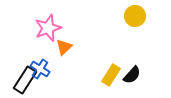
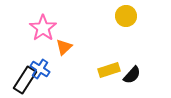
yellow circle: moved 9 px left
pink star: moved 5 px left; rotated 16 degrees counterclockwise
yellow rectangle: moved 2 px left, 5 px up; rotated 40 degrees clockwise
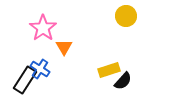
orange triangle: rotated 18 degrees counterclockwise
black semicircle: moved 9 px left, 6 px down
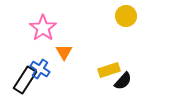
orange triangle: moved 5 px down
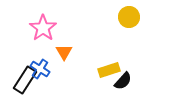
yellow circle: moved 3 px right, 1 px down
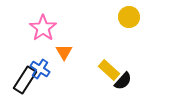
yellow rectangle: rotated 60 degrees clockwise
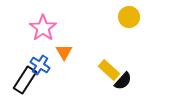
blue cross: moved 4 px up
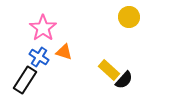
orange triangle: rotated 42 degrees counterclockwise
blue cross: moved 1 px left, 8 px up
black semicircle: moved 1 px right, 1 px up
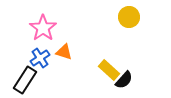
blue cross: moved 1 px right, 1 px down; rotated 24 degrees clockwise
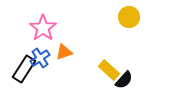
orange triangle: rotated 36 degrees counterclockwise
black rectangle: moved 1 px left, 11 px up
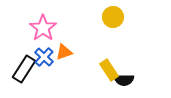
yellow circle: moved 16 px left
blue cross: moved 4 px right, 1 px up; rotated 12 degrees counterclockwise
yellow rectangle: rotated 15 degrees clockwise
black semicircle: rotated 48 degrees clockwise
